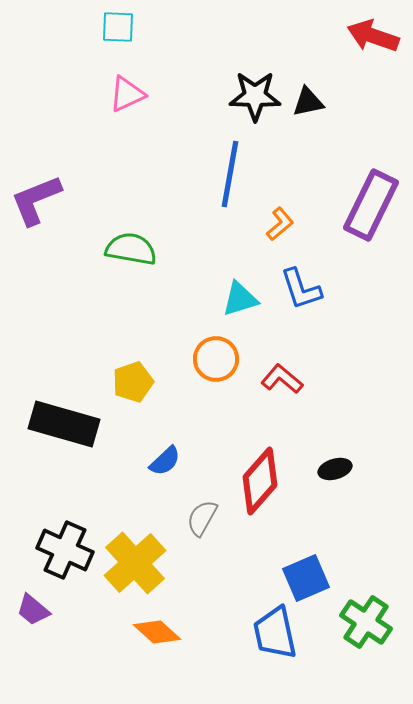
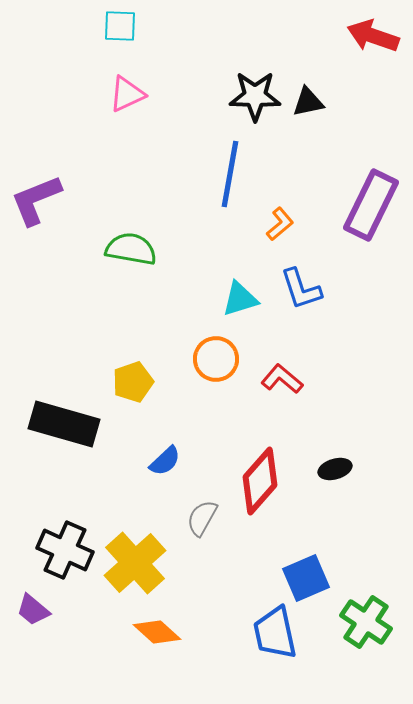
cyan square: moved 2 px right, 1 px up
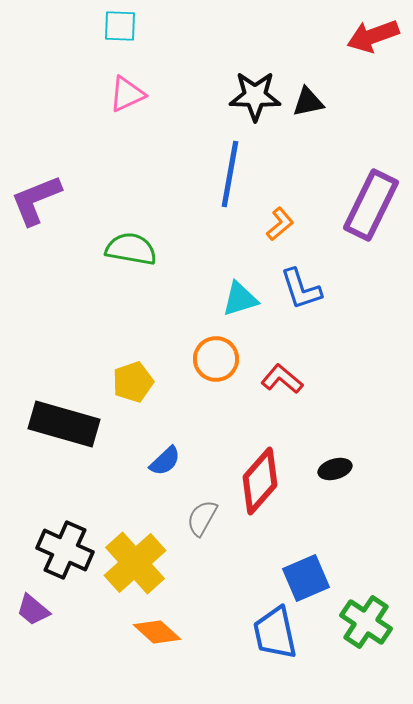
red arrow: rotated 39 degrees counterclockwise
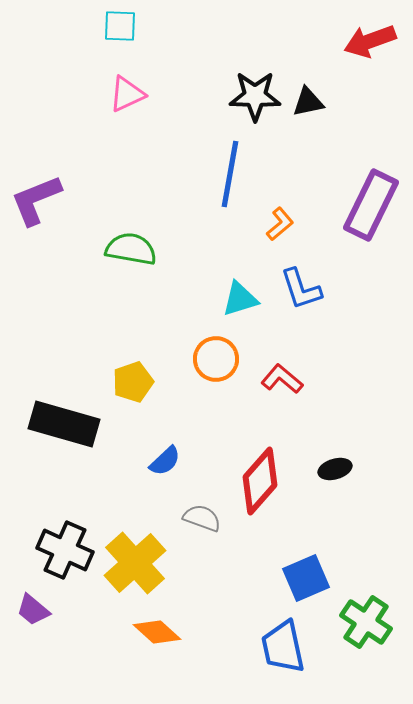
red arrow: moved 3 px left, 5 px down
gray semicircle: rotated 81 degrees clockwise
blue trapezoid: moved 8 px right, 14 px down
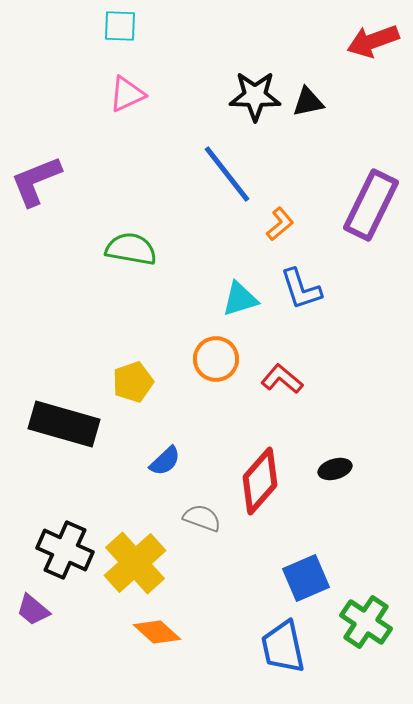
red arrow: moved 3 px right
blue line: moved 3 px left; rotated 48 degrees counterclockwise
purple L-shape: moved 19 px up
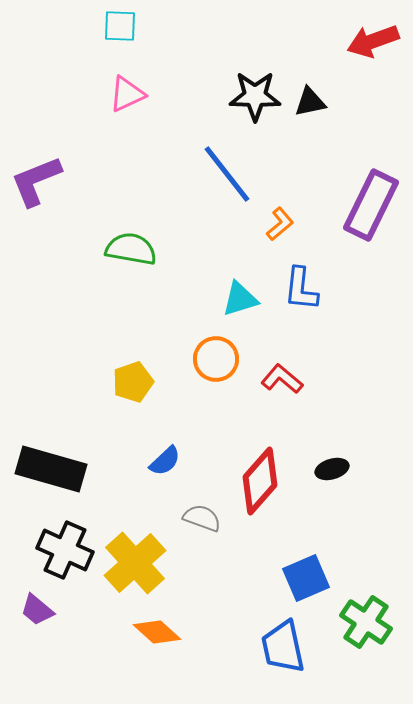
black triangle: moved 2 px right
blue L-shape: rotated 24 degrees clockwise
black rectangle: moved 13 px left, 45 px down
black ellipse: moved 3 px left
purple trapezoid: moved 4 px right
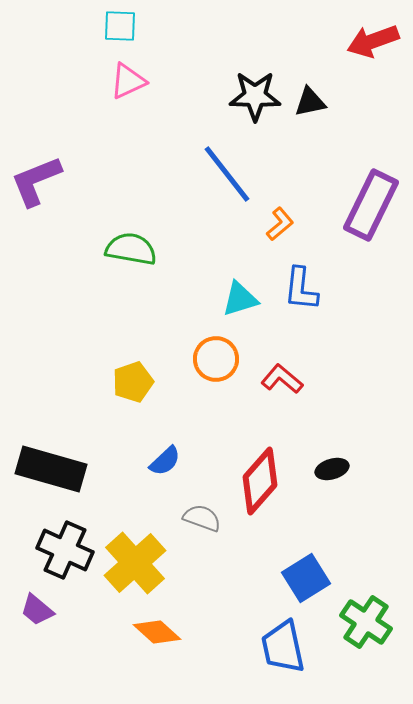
pink triangle: moved 1 px right, 13 px up
blue square: rotated 9 degrees counterclockwise
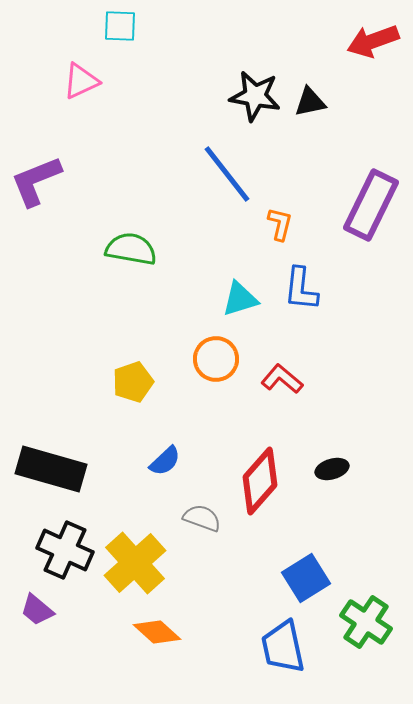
pink triangle: moved 47 px left
black star: rotated 9 degrees clockwise
orange L-shape: rotated 36 degrees counterclockwise
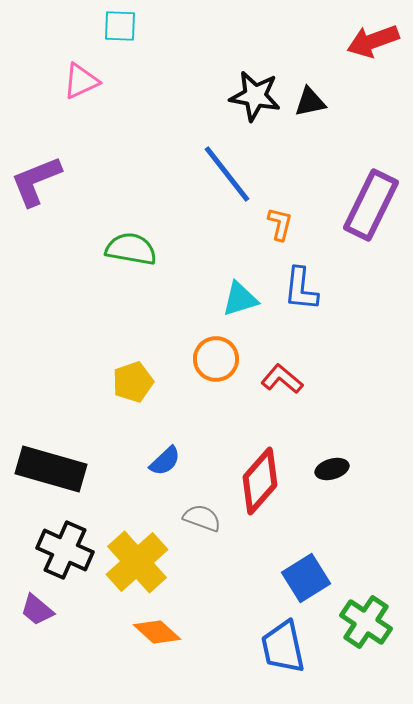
yellow cross: moved 2 px right, 1 px up
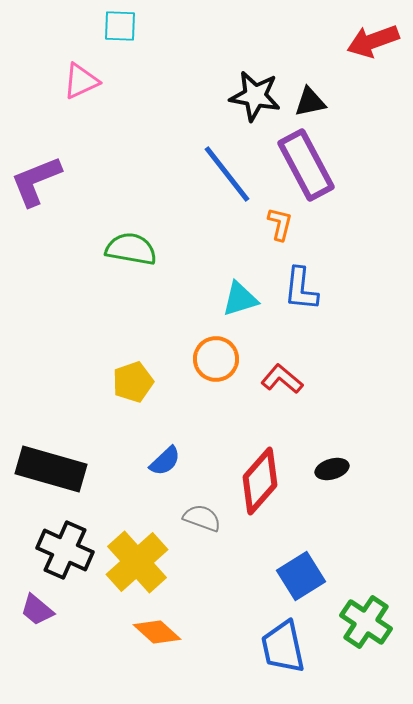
purple rectangle: moved 65 px left, 40 px up; rotated 54 degrees counterclockwise
blue square: moved 5 px left, 2 px up
